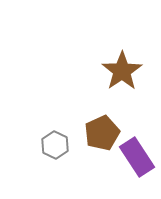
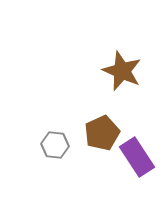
brown star: rotated 15 degrees counterclockwise
gray hexagon: rotated 20 degrees counterclockwise
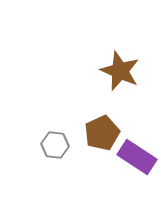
brown star: moved 2 px left
purple rectangle: rotated 24 degrees counterclockwise
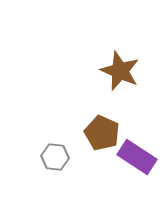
brown pentagon: rotated 24 degrees counterclockwise
gray hexagon: moved 12 px down
